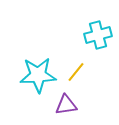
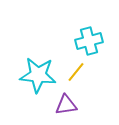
cyan cross: moved 9 px left, 6 px down
cyan star: rotated 9 degrees clockwise
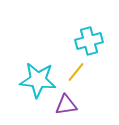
cyan star: moved 5 px down
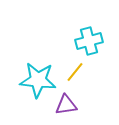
yellow line: moved 1 px left
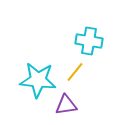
cyan cross: rotated 24 degrees clockwise
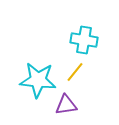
cyan cross: moved 5 px left, 1 px up
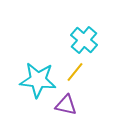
cyan cross: rotated 32 degrees clockwise
purple triangle: rotated 20 degrees clockwise
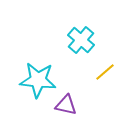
cyan cross: moved 3 px left
yellow line: moved 30 px right; rotated 10 degrees clockwise
